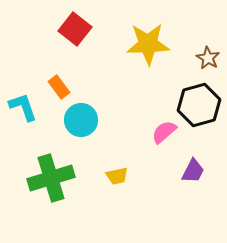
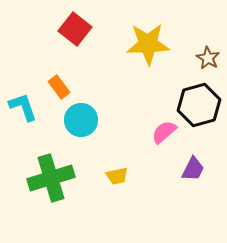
purple trapezoid: moved 2 px up
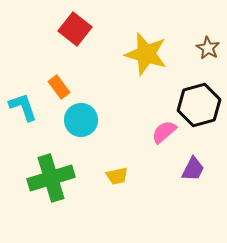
yellow star: moved 2 px left, 10 px down; rotated 18 degrees clockwise
brown star: moved 10 px up
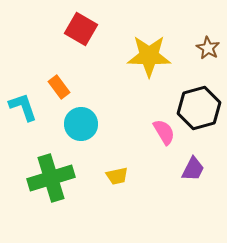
red square: moved 6 px right; rotated 8 degrees counterclockwise
yellow star: moved 3 px right, 2 px down; rotated 15 degrees counterclockwise
black hexagon: moved 3 px down
cyan circle: moved 4 px down
pink semicircle: rotated 100 degrees clockwise
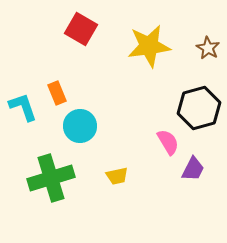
yellow star: moved 10 px up; rotated 9 degrees counterclockwise
orange rectangle: moved 2 px left, 6 px down; rotated 15 degrees clockwise
cyan circle: moved 1 px left, 2 px down
pink semicircle: moved 4 px right, 10 px down
